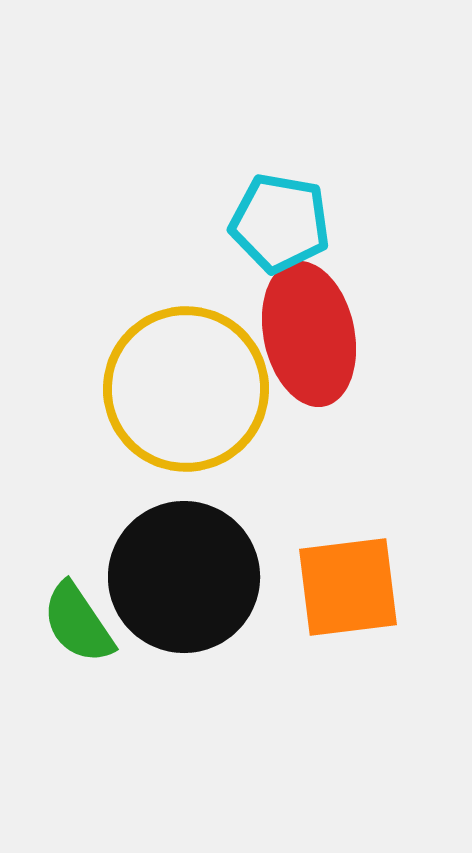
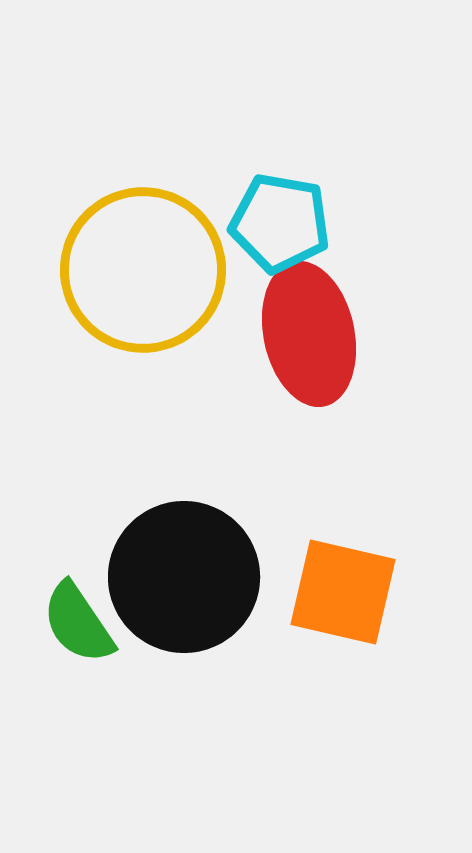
yellow circle: moved 43 px left, 119 px up
orange square: moved 5 px left, 5 px down; rotated 20 degrees clockwise
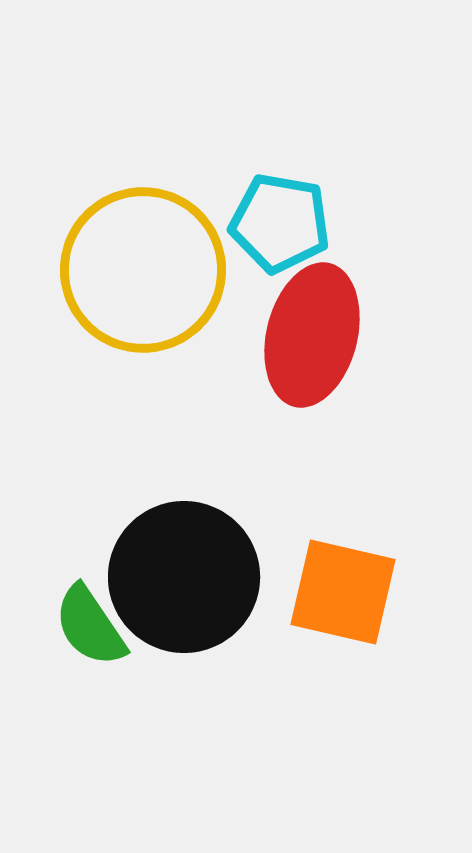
red ellipse: moved 3 px right, 1 px down; rotated 26 degrees clockwise
green semicircle: moved 12 px right, 3 px down
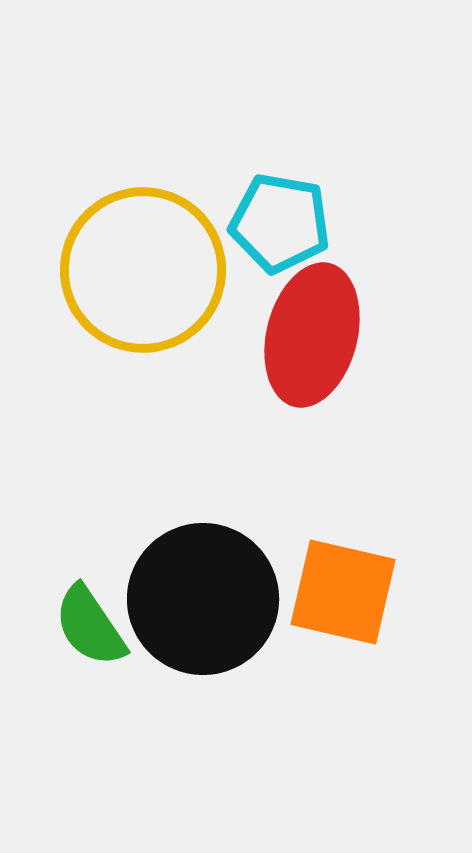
black circle: moved 19 px right, 22 px down
